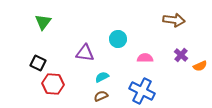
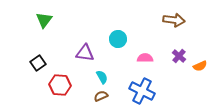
green triangle: moved 1 px right, 2 px up
purple cross: moved 2 px left, 1 px down
black square: rotated 28 degrees clockwise
cyan semicircle: rotated 88 degrees clockwise
red hexagon: moved 7 px right, 1 px down
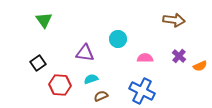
green triangle: rotated 12 degrees counterclockwise
cyan semicircle: moved 11 px left, 2 px down; rotated 80 degrees counterclockwise
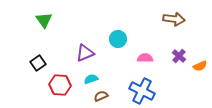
brown arrow: moved 1 px up
purple triangle: rotated 30 degrees counterclockwise
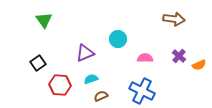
orange semicircle: moved 1 px left, 1 px up
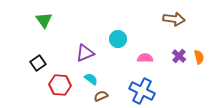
orange semicircle: moved 8 px up; rotated 80 degrees counterclockwise
cyan semicircle: rotated 56 degrees clockwise
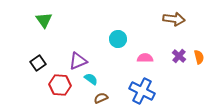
purple triangle: moved 7 px left, 8 px down
brown semicircle: moved 2 px down
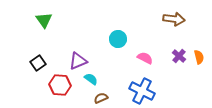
pink semicircle: rotated 28 degrees clockwise
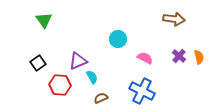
cyan semicircle: moved 1 px right, 2 px up; rotated 24 degrees clockwise
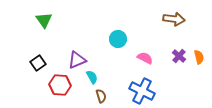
purple triangle: moved 1 px left, 1 px up
brown semicircle: moved 2 px up; rotated 96 degrees clockwise
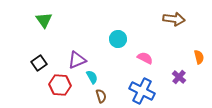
purple cross: moved 21 px down
black square: moved 1 px right
